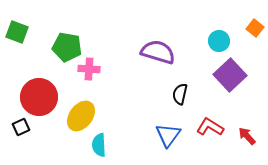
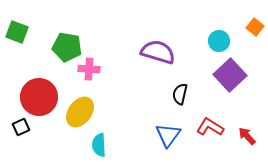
orange square: moved 1 px up
yellow ellipse: moved 1 px left, 4 px up
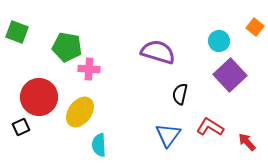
red arrow: moved 6 px down
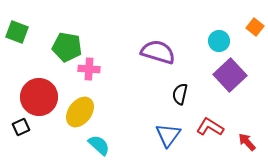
cyan semicircle: rotated 135 degrees clockwise
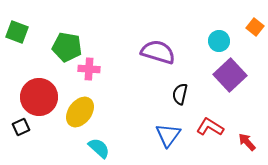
cyan semicircle: moved 3 px down
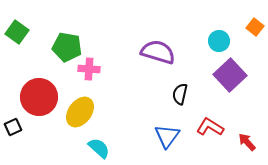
green square: rotated 15 degrees clockwise
black square: moved 8 px left
blue triangle: moved 1 px left, 1 px down
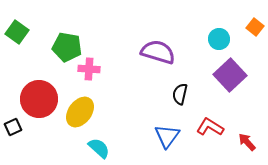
cyan circle: moved 2 px up
red circle: moved 2 px down
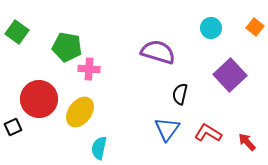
cyan circle: moved 8 px left, 11 px up
red L-shape: moved 2 px left, 6 px down
blue triangle: moved 7 px up
cyan semicircle: rotated 120 degrees counterclockwise
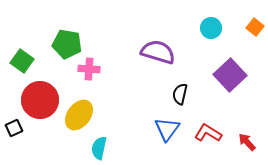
green square: moved 5 px right, 29 px down
green pentagon: moved 3 px up
red circle: moved 1 px right, 1 px down
yellow ellipse: moved 1 px left, 3 px down
black square: moved 1 px right, 1 px down
